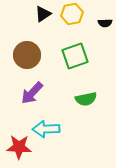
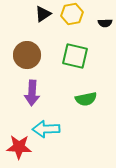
green square: rotated 32 degrees clockwise
purple arrow: rotated 40 degrees counterclockwise
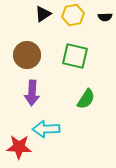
yellow hexagon: moved 1 px right, 1 px down
black semicircle: moved 6 px up
green semicircle: rotated 45 degrees counterclockwise
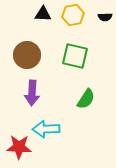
black triangle: rotated 36 degrees clockwise
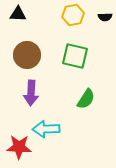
black triangle: moved 25 px left
purple arrow: moved 1 px left
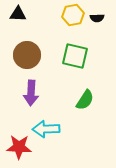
black semicircle: moved 8 px left, 1 px down
green semicircle: moved 1 px left, 1 px down
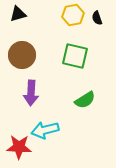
black triangle: rotated 18 degrees counterclockwise
black semicircle: rotated 72 degrees clockwise
brown circle: moved 5 px left
green semicircle: rotated 25 degrees clockwise
cyan arrow: moved 1 px left, 1 px down; rotated 12 degrees counterclockwise
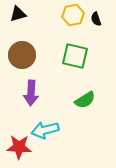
black semicircle: moved 1 px left, 1 px down
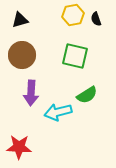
black triangle: moved 2 px right, 6 px down
green semicircle: moved 2 px right, 5 px up
cyan arrow: moved 13 px right, 18 px up
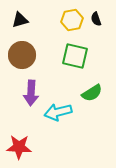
yellow hexagon: moved 1 px left, 5 px down
green semicircle: moved 5 px right, 2 px up
